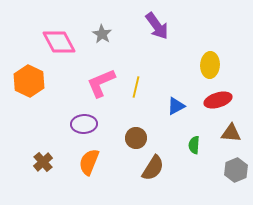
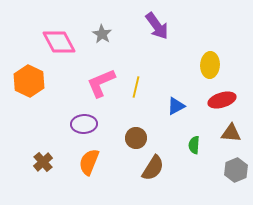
red ellipse: moved 4 px right
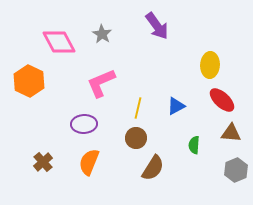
yellow line: moved 2 px right, 21 px down
red ellipse: rotated 60 degrees clockwise
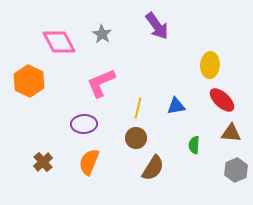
blue triangle: rotated 18 degrees clockwise
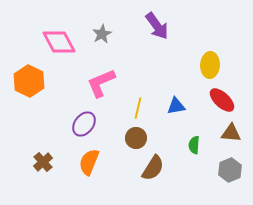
gray star: rotated 12 degrees clockwise
purple ellipse: rotated 50 degrees counterclockwise
gray hexagon: moved 6 px left
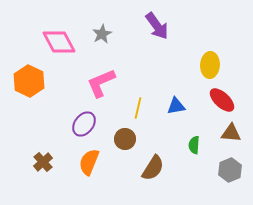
brown circle: moved 11 px left, 1 px down
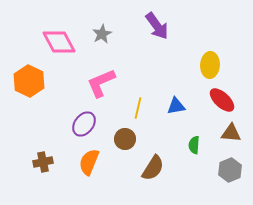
brown cross: rotated 30 degrees clockwise
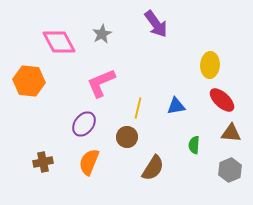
purple arrow: moved 1 px left, 2 px up
orange hexagon: rotated 20 degrees counterclockwise
brown circle: moved 2 px right, 2 px up
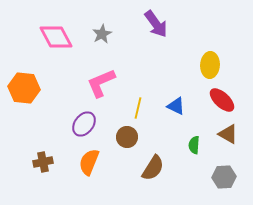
pink diamond: moved 3 px left, 5 px up
orange hexagon: moved 5 px left, 7 px down
blue triangle: rotated 36 degrees clockwise
brown triangle: moved 3 px left, 1 px down; rotated 25 degrees clockwise
gray hexagon: moved 6 px left, 7 px down; rotated 20 degrees clockwise
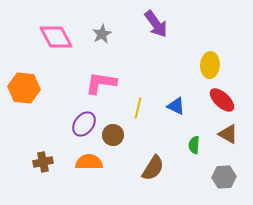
pink L-shape: rotated 32 degrees clockwise
brown circle: moved 14 px left, 2 px up
orange semicircle: rotated 68 degrees clockwise
